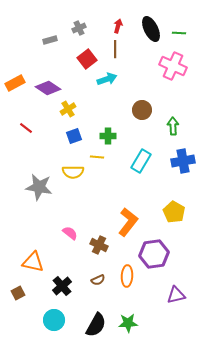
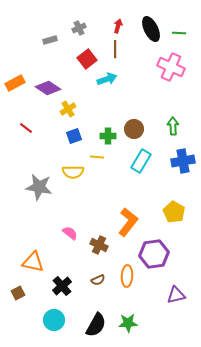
pink cross: moved 2 px left, 1 px down
brown circle: moved 8 px left, 19 px down
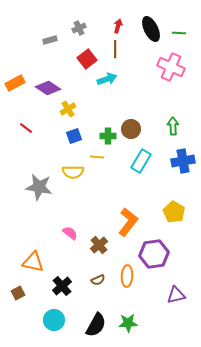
brown circle: moved 3 px left
brown cross: rotated 24 degrees clockwise
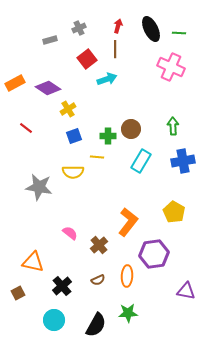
purple triangle: moved 10 px right, 4 px up; rotated 24 degrees clockwise
green star: moved 10 px up
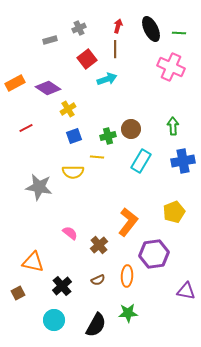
red line: rotated 64 degrees counterclockwise
green cross: rotated 14 degrees counterclockwise
yellow pentagon: rotated 20 degrees clockwise
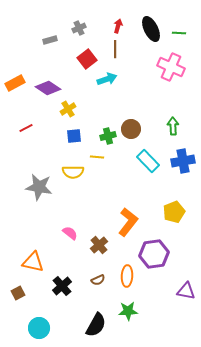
blue square: rotated 14 degrees clockwise
cyan rectangle: moved 7 px right; rotated 75 degrees counterclockwise
green star: moved 2 px up
cyan circle: moved 15 px left, 8 px down
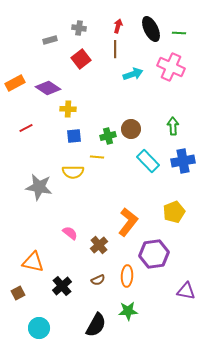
gray cross: rotated 32 degrees clockwise
red square: moved 6 px left
cyan arrow: moved 26 px right, 5 px up
yellow cross: rotated 35 degrees clockwise
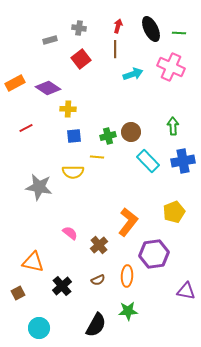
brown circle: moved 3 px down
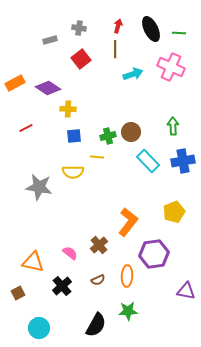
pink semicircle: moved 20 px down
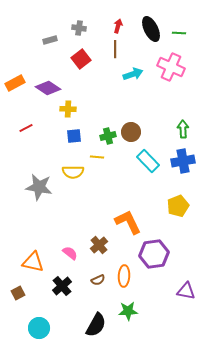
green arrow: moved 10 px right, 3 px down
yellow pentagon: moved 4 px right, 6 px up
orange L-shape: rotated 64 degrees counterclockwise
orange ellipse: moved 3 px left
